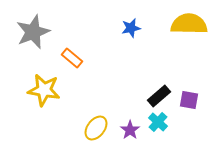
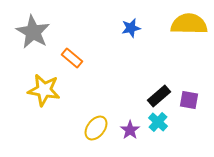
gray star: rotated 20 degrees counterclockwise
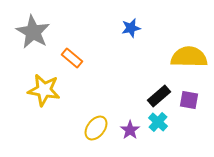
yellow semicircle: moved 33 px down
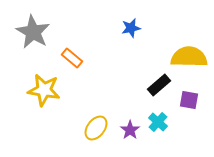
black rectangle: moved 11 px up
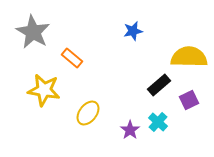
blue star: moved 2 px right, 3 px down
purple square: rotated 36 degrees counterclockwise
yellow ellipse: moved 8 px left, 15 px up
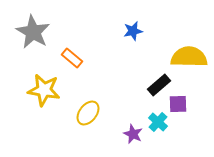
purple square: moved 11 px left, 4 px down; rotated 24 degrees clockwise
purple star: moved 3 px right, 4 px down; rotated 12 degrees counterclockwise
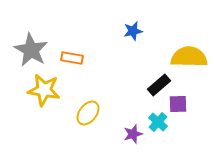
gray star: moved 2 px left, 18 px down
orange rectangle: rotated 30 degrees counterclockwise
purple star: rotated 30 degrees clockwise
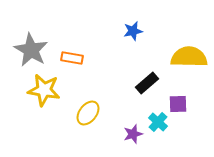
black rectangle: moved 12 px left, 2 px up
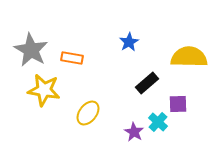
blue star: moved 4 px left, 11 px down; rotated 18 degrees counterclockwise
purple star: moved 1 px right, 2 px up; rotated 24 degrees counterclockwise
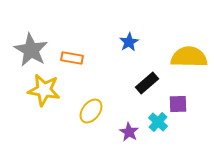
yellow ellipse: moved 3 px right, 2 px up
purple star: moved 5 px left
